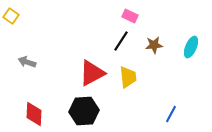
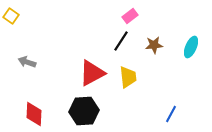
pink rectangle: rotated 63 degrees counterclockwise
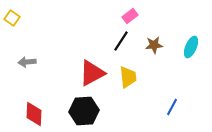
yellow square: moved 1 px right, 2 px down
gray arrow: rotated 24 degrees counterclockwise
blue line: moved 1 px right, 7 px up
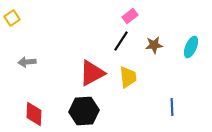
yellow square: rotated 21 degrees clockwise
blue line: rotated 30 degrees counterclockwise
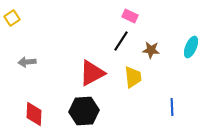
pink rectangle: rotated 63 degrees clockwise
brown star: moved 3 px left, 5 px down; rotated 12 degrees clockwise
yellow trapezoid: moved 5 px right
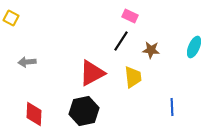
yellow square: moved 1 px left; rotated 28 degrees counterclockwise
cyan ellipse: moved 3 px right
black hexagon: rotated 8 degrees counterclockwise
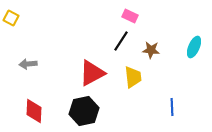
gray arrow: moved 1 px right, 2 px down
red diamond: moved 3 px up
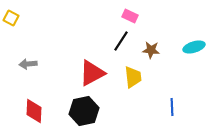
cyan ellipse: rotated 50 degrees clockwise
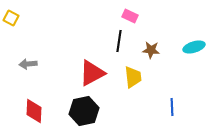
black line: moved 2 px left; rotated 25 degrees counterclockwise
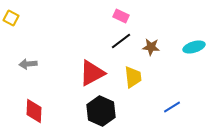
pink rectangle: moved 9 px left
black line: moved 2 px right; rotated 45 degrees clockwise
brown star: moved 3 px up
blue line: rotated 60 degrees clockwise
black hexagon: moved 17 px right; rotated 24 degrees counterclockwise
